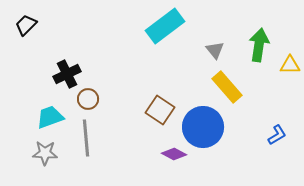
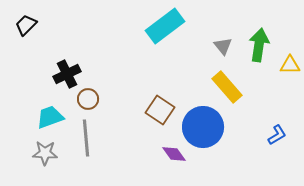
gray triangle: moved 8 px right, 4 px up
purple diamond: rotated 25 degrees clockwise
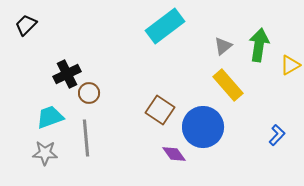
gray triangle: rotated 30 degrees clockwise
yellow triangle: rotated 30 degrees counterclockwise
yellow rectangle: moved 1 px right, 2 px up
brown circle: moved 1 px right, 6 px up
blue L-shape: rotated 15 degrees counterclockwise
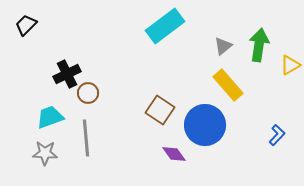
brown circle: moved 1 px left
blue circle: moved 2 px right, 2 px up
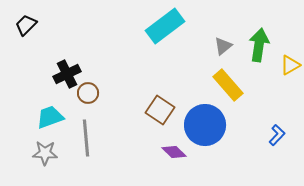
purple diamond: moved 2 px up; rotated 10 degrees counterclockwise
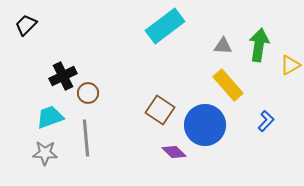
gray triangle: rotated 42 degrees clockwise
black cross: moved 4 px left, 2 px down
blue L-shape: moved 11 px left, 14 px up
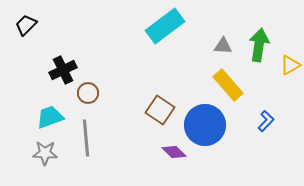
black cross: moved 6 px up
